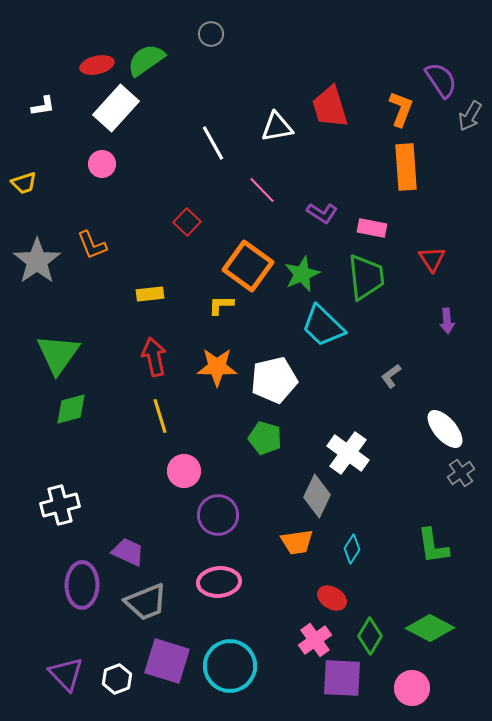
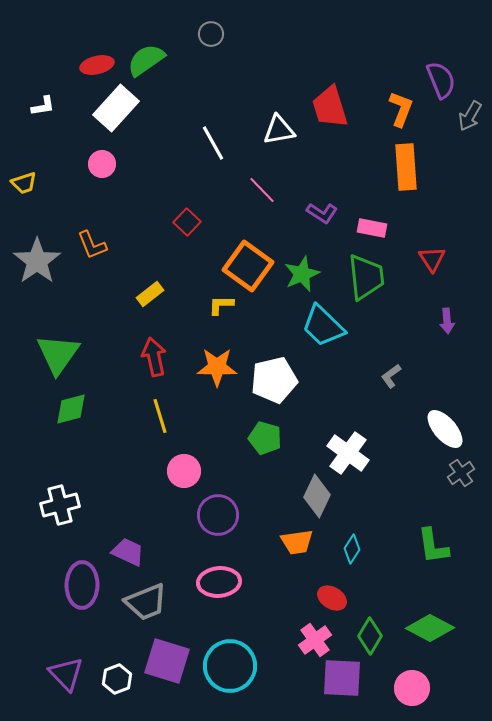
purple semicircle at (441, 80): rotated 12 degrees clockwise
white triangle at (277, 127): moved 2 px right, 3 px down
yellow rectangle at (150, 294): rotated 32 degrees counterclockwise
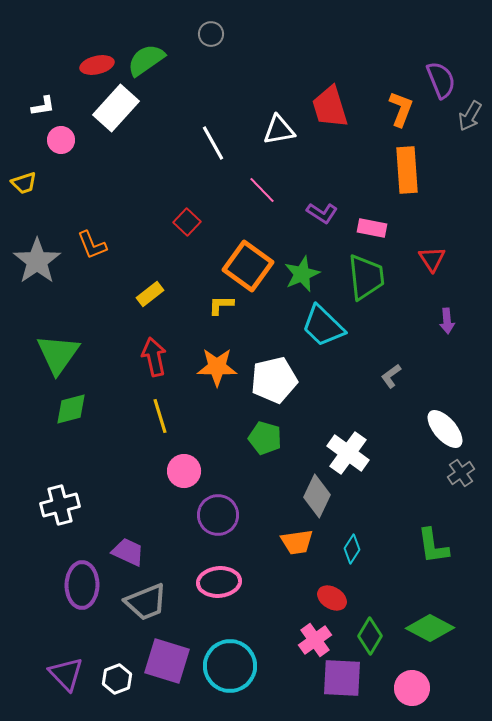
pink circle at (102, 164): moved 41 px left, 24 px up
orange rectangle at (406, 167): moved 1 px right, 3 px down
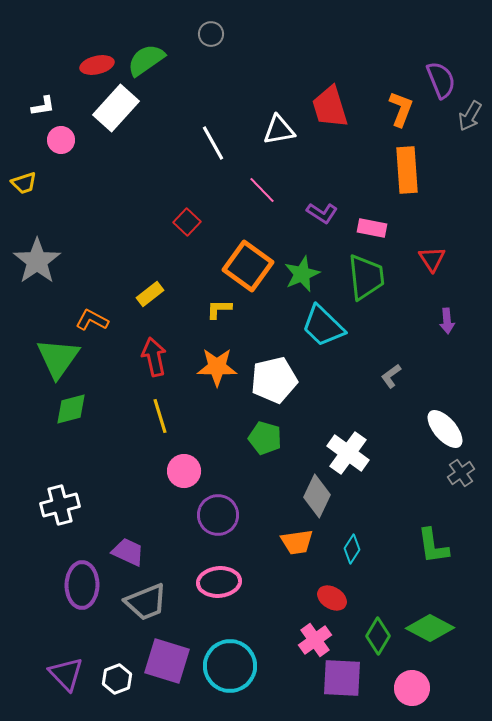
orange L-shape at (92, 245): moved 75 px down; rotated 140 degrees clockwise
yellow L-shape at (221, 305): moved 2 px left, 4 px down
green triangle at (58, 354): moved 4 px down
green diamond at (370, 636): moved 8 px right
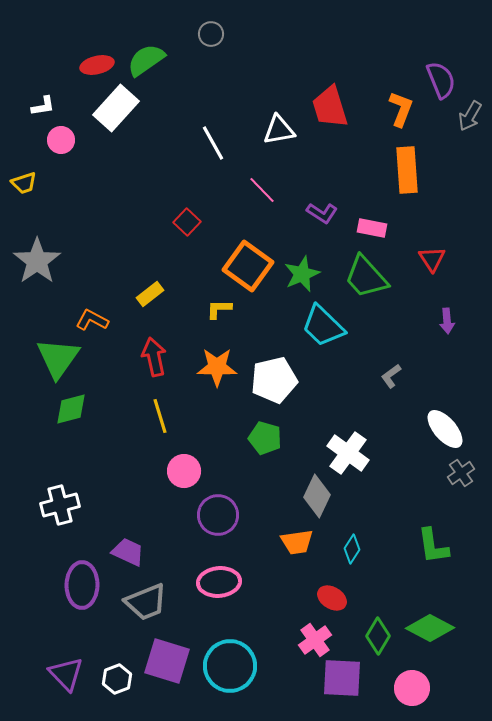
green trapezoid at (366, 277): rotated 144 degrees clockwise
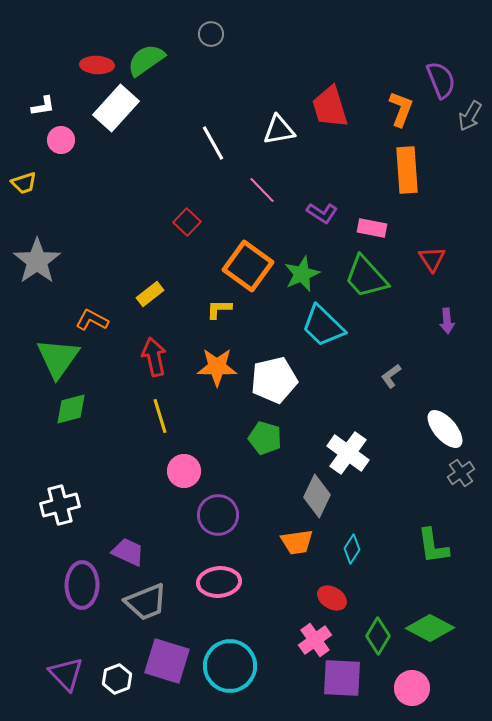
red ellipse at (97, 65): rotated 16 degrees clockwise
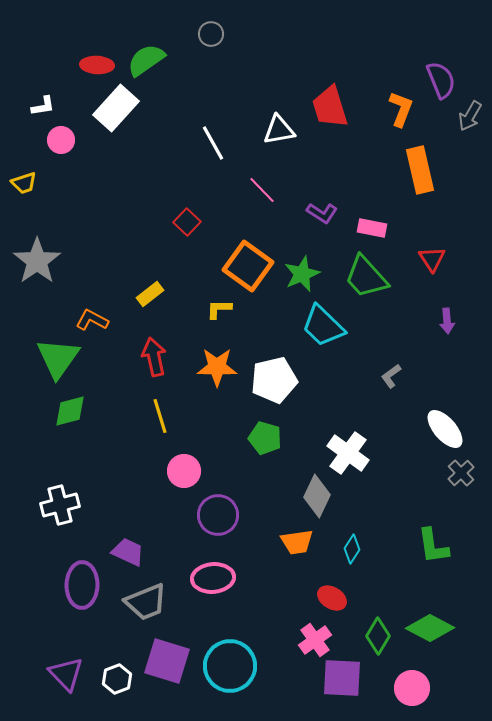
orange rectangle at (407, 170): moved 13 px right; rotated 9 degrees counterclockwise
green diamond at (71, 409): moved 1 px left, 2 px down
gray cross at (461, 473): rotated 8 degrees counterclockwise
pink ellipse at (219, 582): moved 6 px left, 4 px up
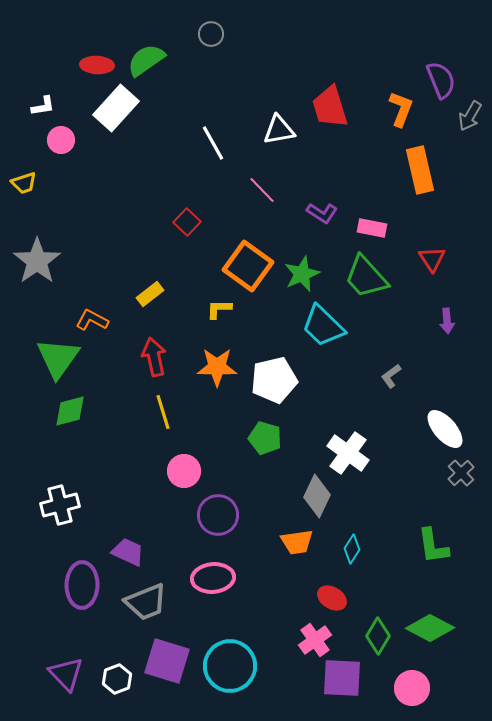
yellow line at (160, 416): moved 3 px right, 4 px up
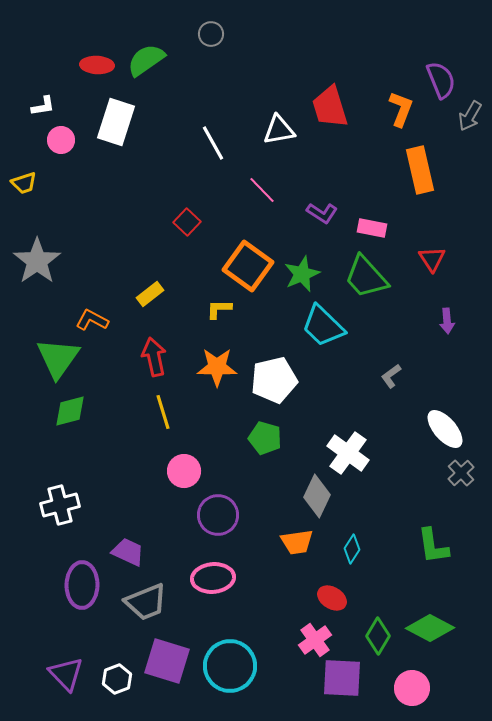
white rectangle at (116, 108): moved 14 px down; rotated 24 degrees counterclockwise
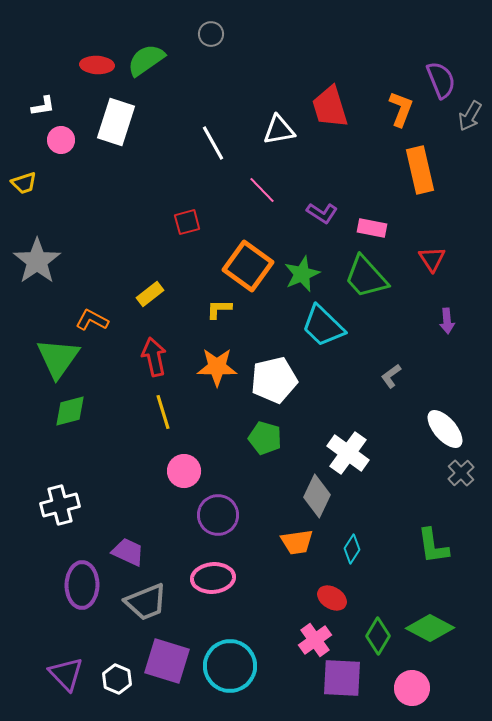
red square at (187, 222): rotated 32 degrees clockwise
white hexagon at (117, 679): rotated 16 degrees counterclockwise
